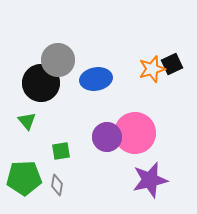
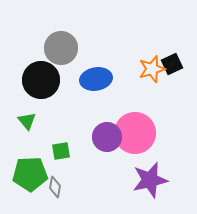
gray circle: moved 3 px right, 12 px up
black circle: moved 3 px up
green pentagon: moved 6 px right, 4 px up
gray diamond: moved 2 px left, 2 px down
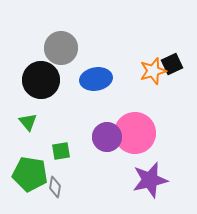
orange star: moved 1 px right, 2 px down
green triangle: moved 1 px right, 1 px down
green pentagon: rotated 12 degrees clockwise
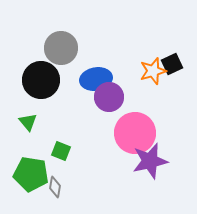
purple circle: moved 2 px right, 40 px up
green square: rotated 30 degrees clockwise
green pentagon: moved 1 px right
purple star: moved 19 px up
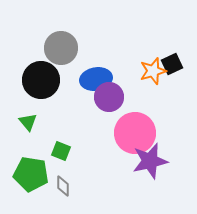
gray diamond: moved 8 px right, 1 px up; rotated 10 degrees counterclockwise
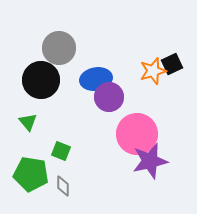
gray circle: moved 2 px left
pink circle: moved 2 px right, 1 px down
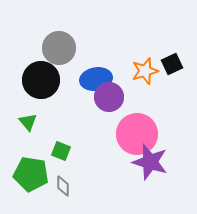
orange star: moved 8 px left
purple star: moved 1 px down; rotated 30 degrees clockwise
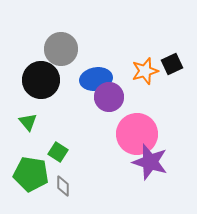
gray circle: moved 2 px right, 1 px down
green square: moved 3 px left, 1 px down; rotated 12 degrees clockwise
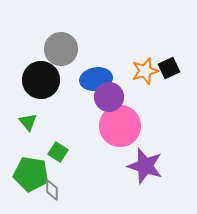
black square: moved 3 px left, 4 px down
pink circle: moved 17 px left, 8 px up
purple star: moved 5 px left, 4 px down
gray diamond: moved 11 px left, 4 px down
